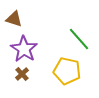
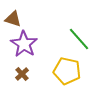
brown triangle: moved 1 px left
purple star: moved 5 px up
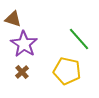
brown cross: moved 2 px up
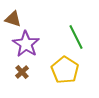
green line: moved 3 px left, 2 px up; rotated 15 degrees clockwise
purple star: moved 2 px right
yellow pentagon: moved 2 px left, 1 px up; rotated 20 degrees clockwise
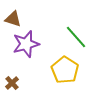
green line: rotated 15 degrees counterclockwise
purple star: rotated 24 degrees clockwise
brown cross: moved 10 px left, 11 px down
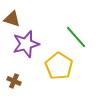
brown triangle: moved 1 px left
yellow pentagon: moved 6 px left, 4 px up
brown cross: moved 2 px right, 2 px up; rotated 24 degrees counterclockwise
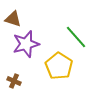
brown triangle: moved 1 px right
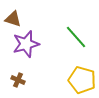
yellow pentagon: moved 23 px right, 14 px down; rotated 16 degrees counterclockwise
brown cross: moved 4 px right, 1 px up
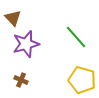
brown triangle: moved 1 px up; rotated 30 degrees clockwise
brown cross: moved 3 px right
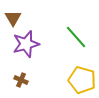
brown triangle: rotated 12 degrees clockwise
